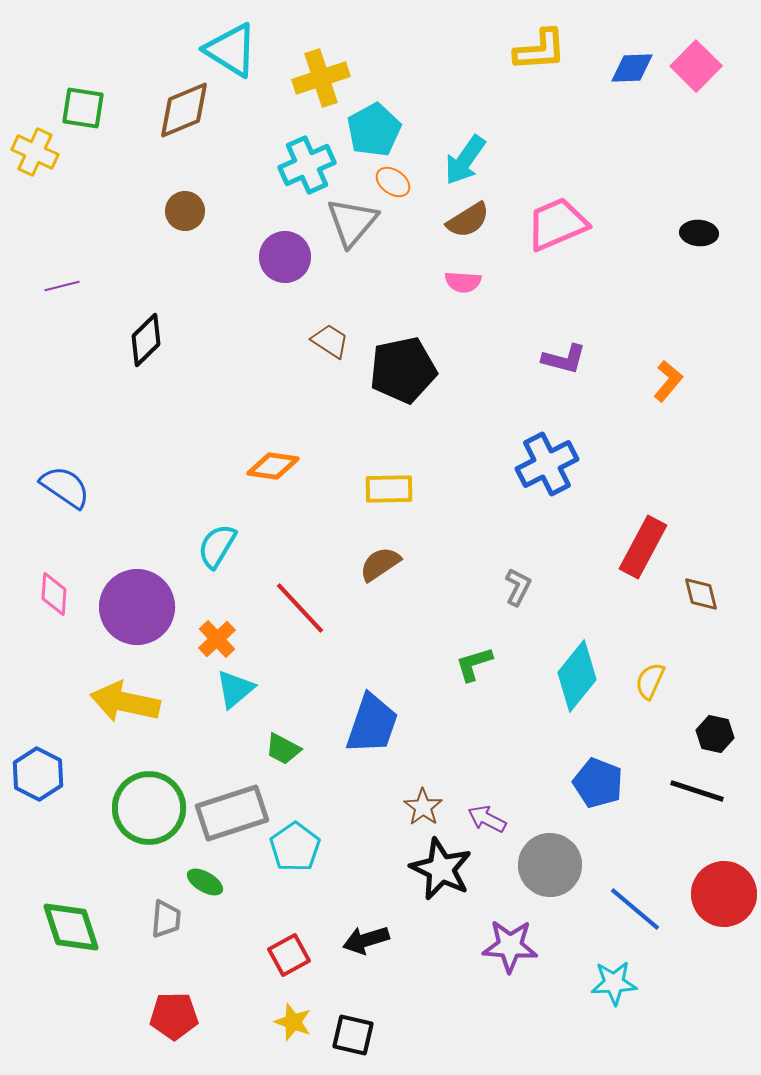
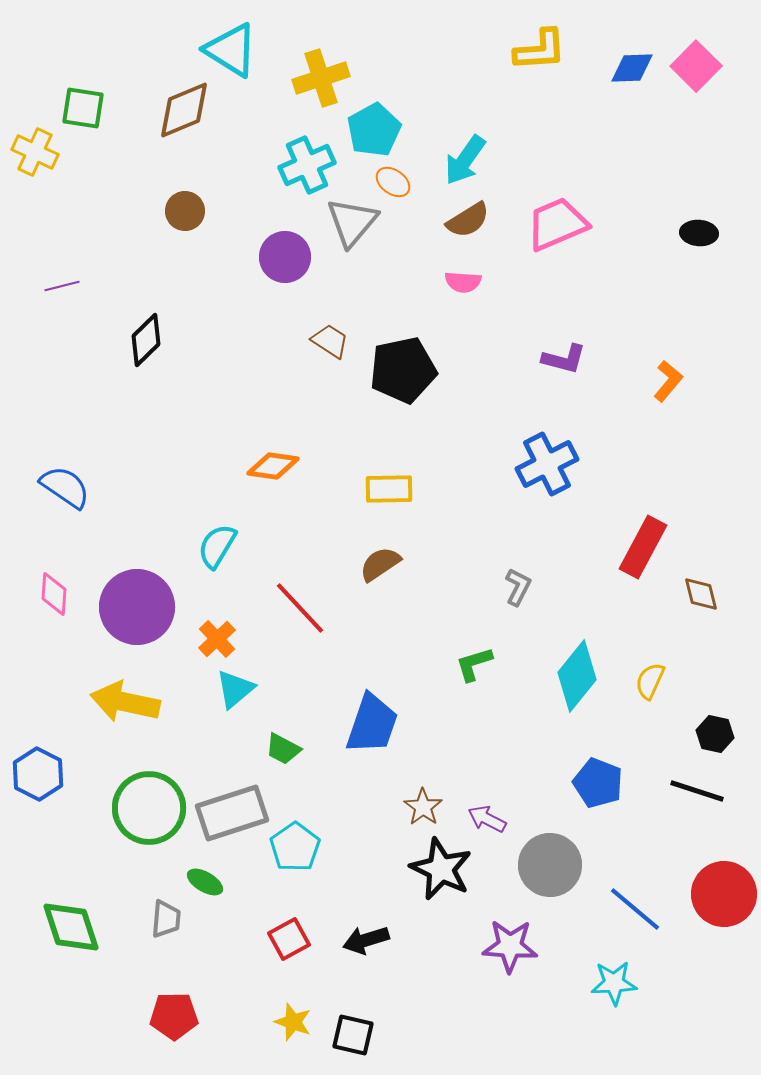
red square at (289, 955): moved 16 px up
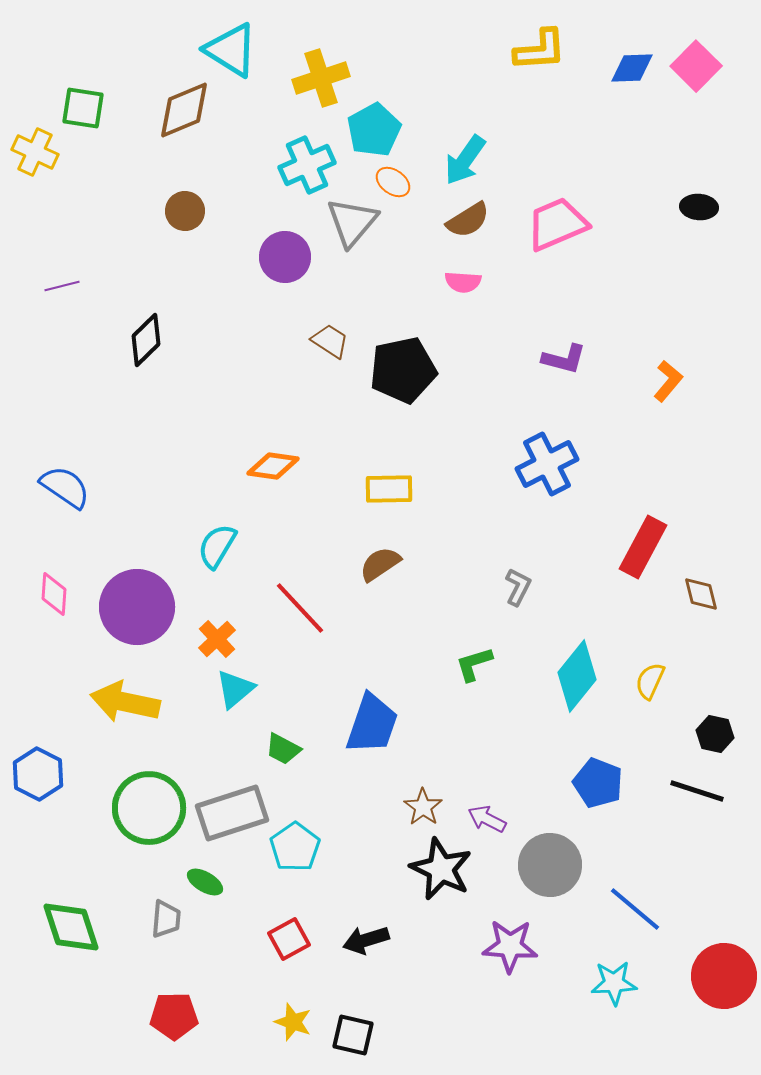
black ellipse at (699, 233): moved 26 px up
red circle at (724, 894): moved 82 px down
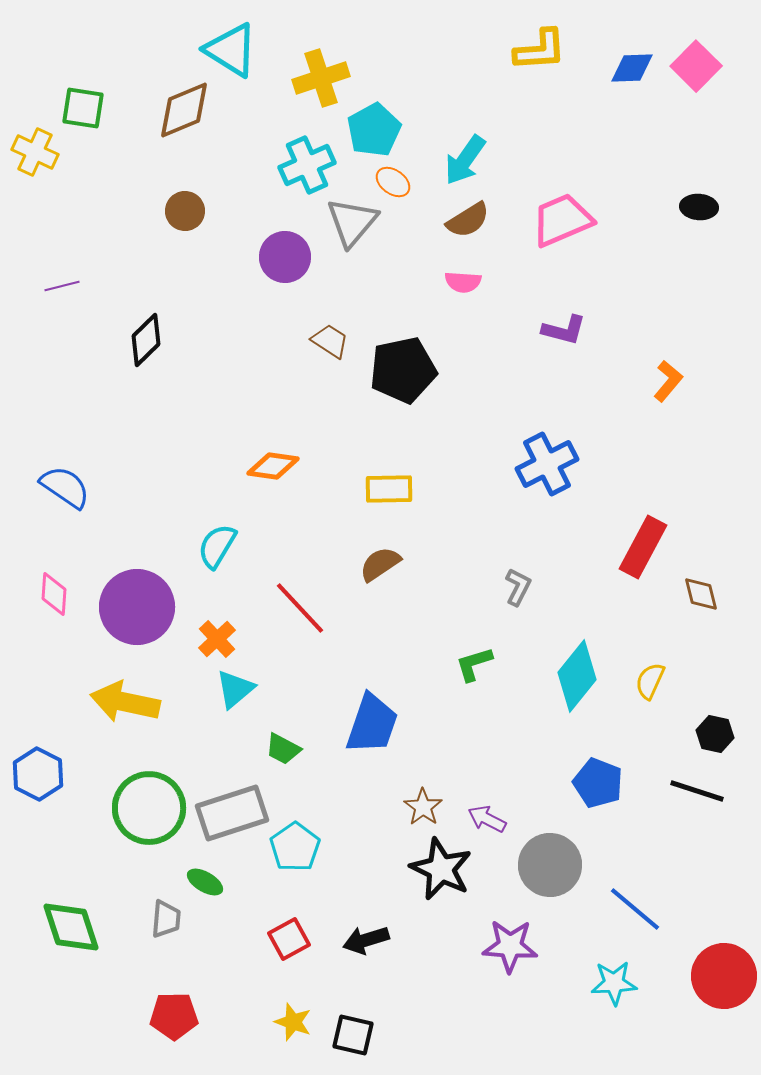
pink trapezoid at (557, 224): moved 5 px right, 4 px up
purple L-shape at (564, 359): moved 29 px up
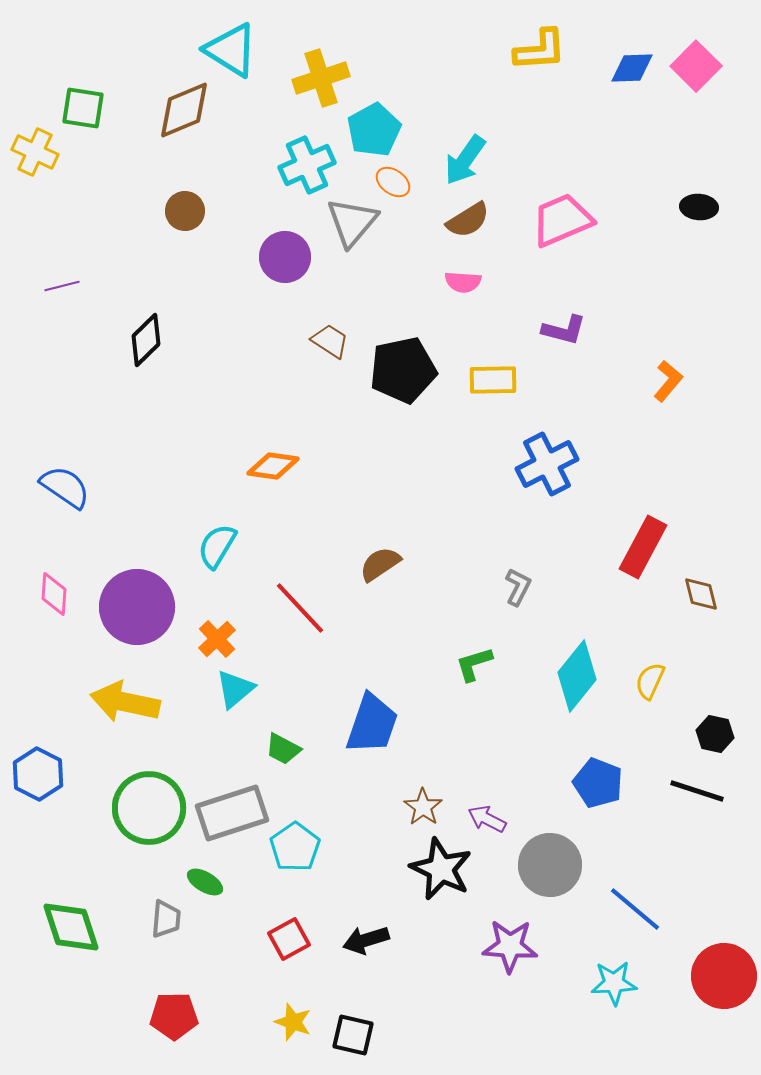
yellow rectangle at (389, 489): moved 104 px right, 109 px up
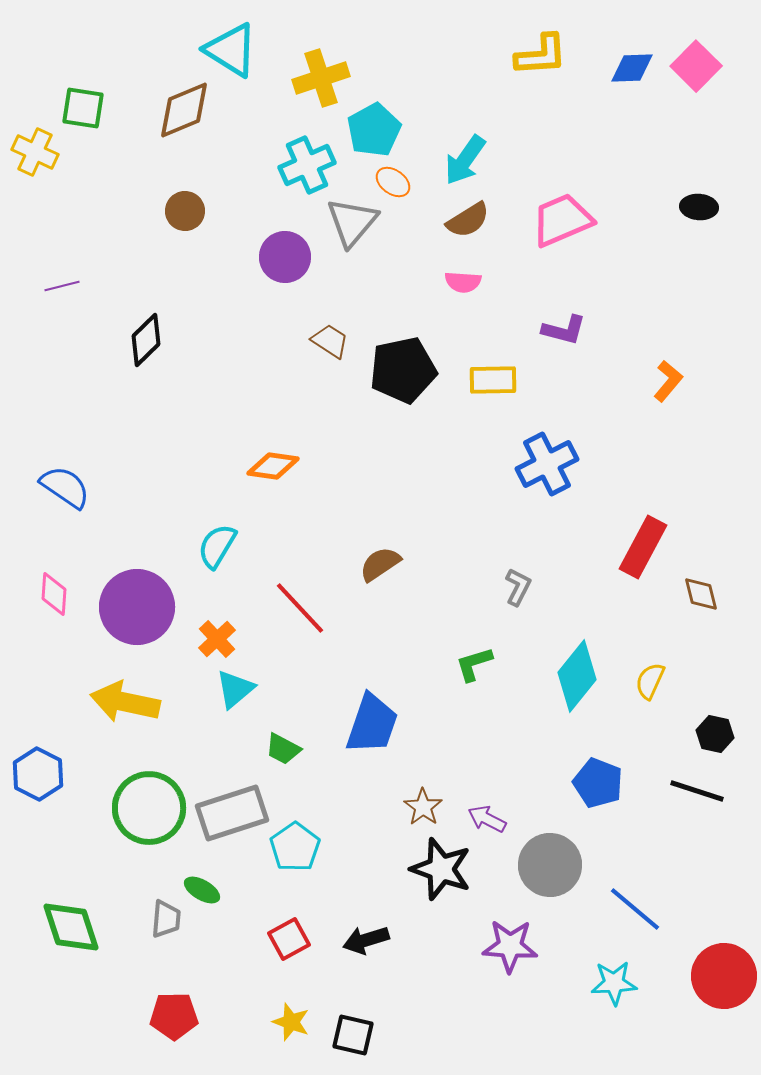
yellow L-shape at (540, 50): moved 1 px right, 5 px down
black star at (441, 869): rotated 6 degrees counterclockwise
green ellipse at (205, 882): moved 3 px left, 8 px down
yellow star at (293, 1022): moved 2 px left
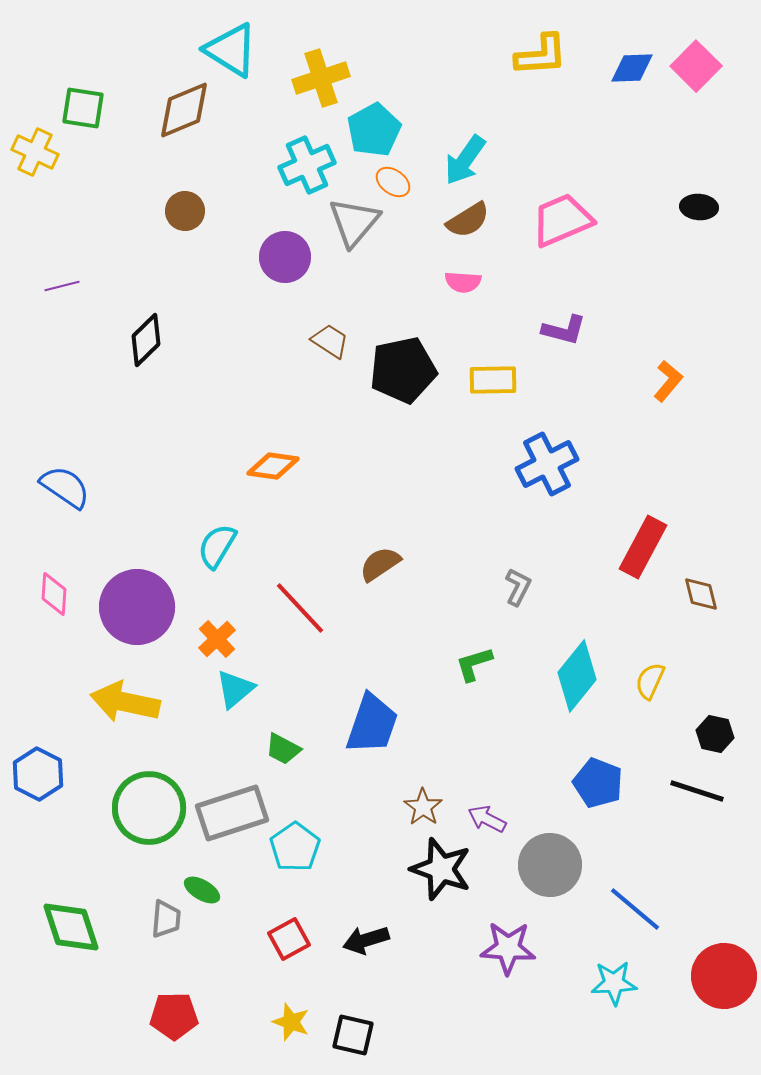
gray triangle at (352, 222): moved 2 px right
purple star at (510, 946): moved 2 px left, 2 px down
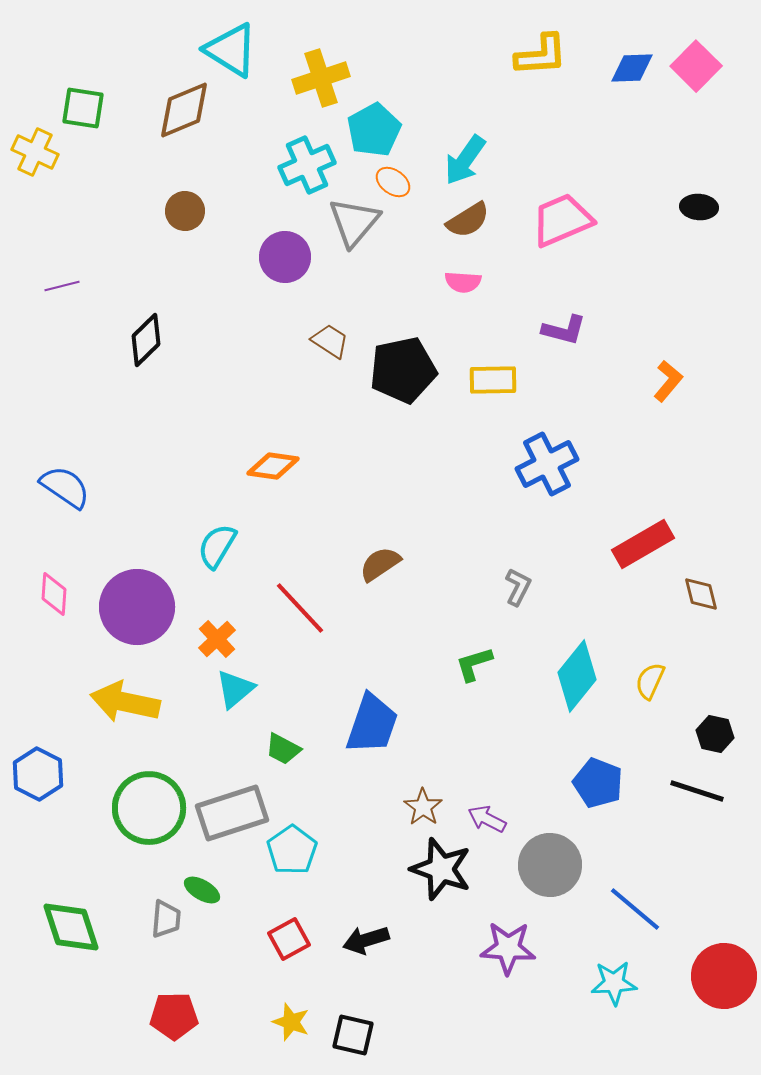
red rectangle at (643, 547): moved 3 px up; rotated 32 degrees clockwise
cyan pentagon at (295, 847): moved 3 px left, 3 px down
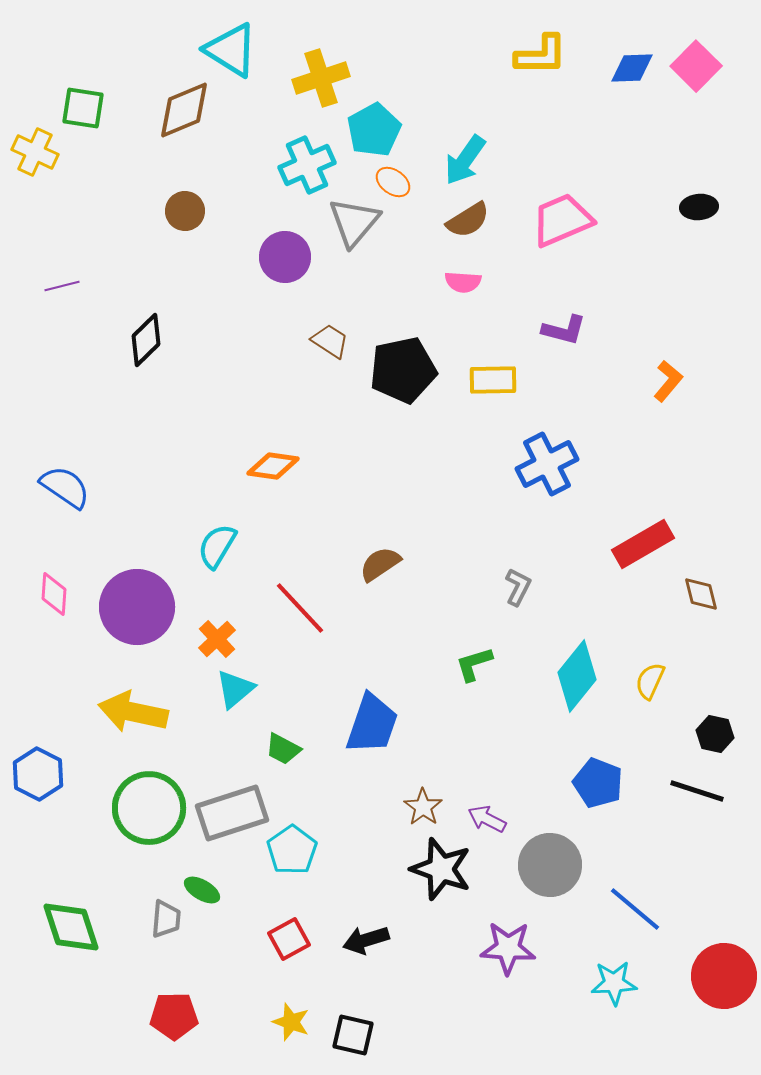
yellow L-shape at (541, 55): rotated 4 degrees clockwise
black ellipse at (699, 207): rotated 9 degrees counterclockwise
yellow arrow at (125, 702): moved 8 px right, 10 px down
